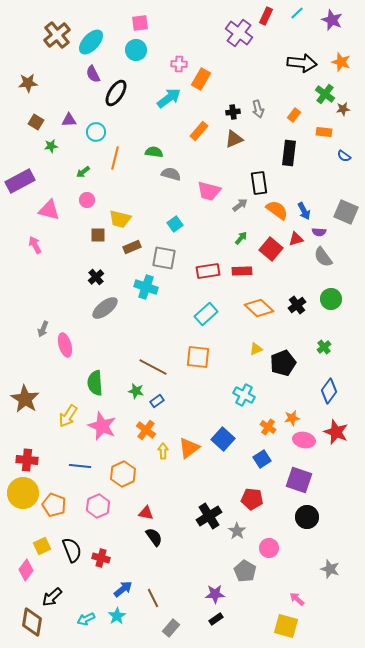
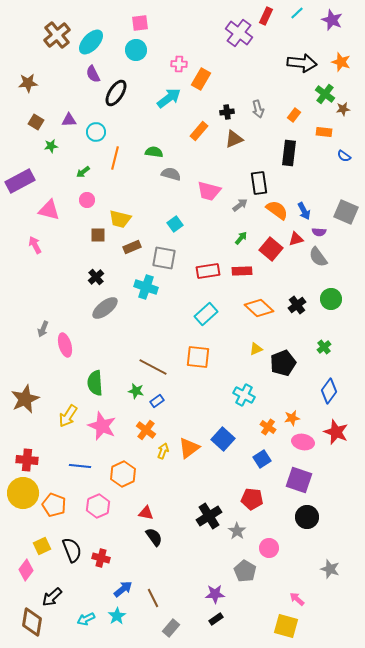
black cross at (233, 112): moved 6 px left
gray semicircle at (323, 257): moved 5 px left
brown star at (25, 399): rotated 16 degrees clockwise
pink ellipse at (304, 440): moved 1 px left, 2 px down
yellow arrow at (163, 451): rotated 21 degrees clockwise
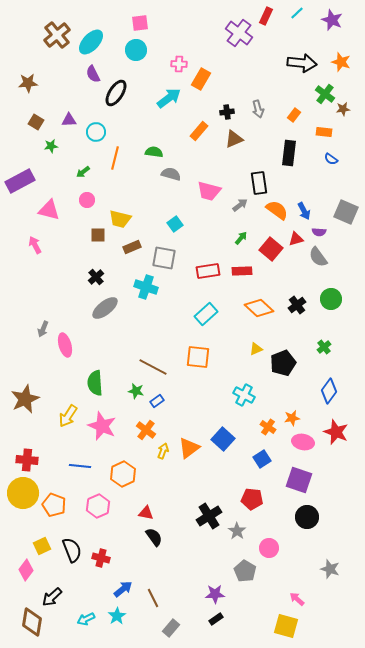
blue semicircle at (344, 156): moved 13 px left, 3 px down
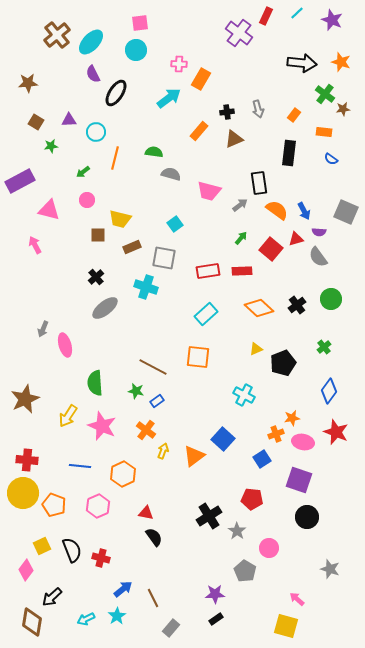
orange cross at (268, 427): moved 8 px right, 7 px down; rotated 35 degrees clockwise
orange triangle at (189, 448): moved 5 px right, 8 px down
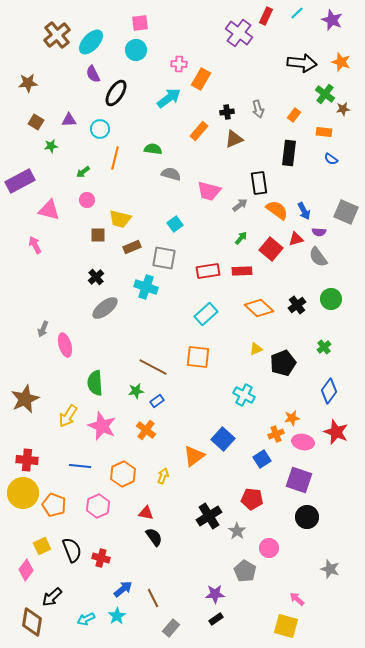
cyan circle at (96, 132): moved 4 px right, 3 px up
green semicircle at (154, 152): moved 1 px left, 3 px up
green star at (136, 391): rotated 21 degrees counterclockwise
yellow arrow at (163, 451): moved 25 px down
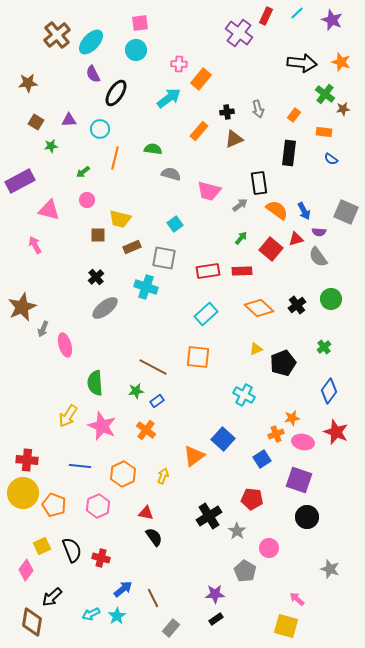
orange rectangle at (201, 79): rotated 10 degrees clockwise
brown star at (25, 399): moved 3 px left, 92 px up
cyan arrow at (86, 619): moved 5 px right, 5 px up
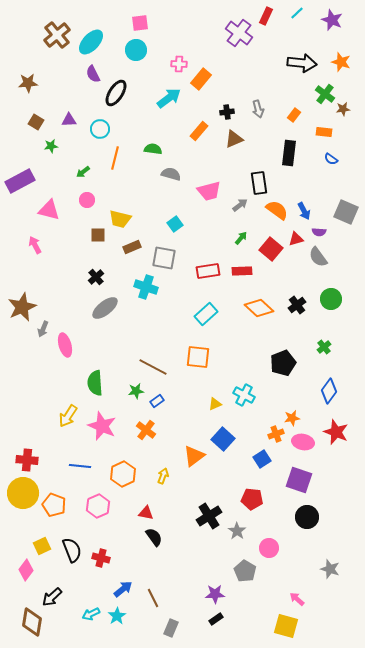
pink trapezoid at (209, 191): rotated 30 degrees counterclockwise
yellow triangle at (256, 349): moved 41 px left, 55 px down
gray rectangle at (171, 628): rotated 18 degrees counterclockwise
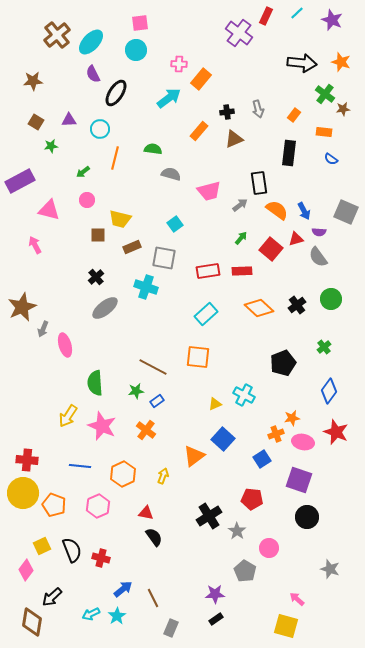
brown star at (28, 83): moved 5 px right, 2 px up
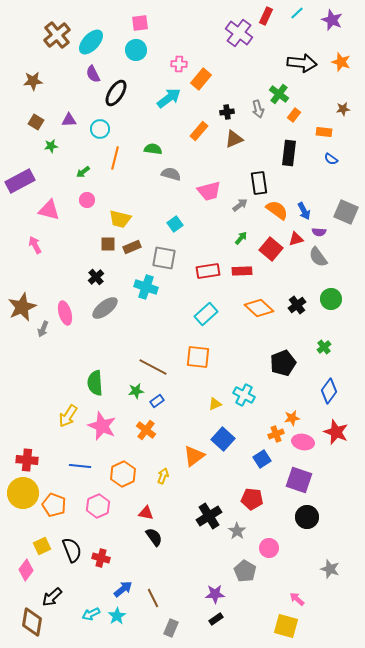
green cross at (325, 94): moved 46 px left
brown square at (98, 235): moved 10 px right, 9 px down
pink ellipse at (65, 345): moved 32 px up
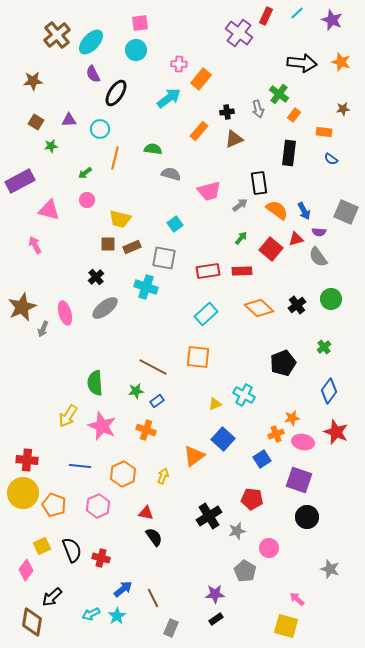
green arrow at (83, 172): moved 2 px right, 1 px down
orange cross at (146, 430): rotated 18 degrees counterclockwise
gray star at (237, 531): rotated 24 degrees clockwise
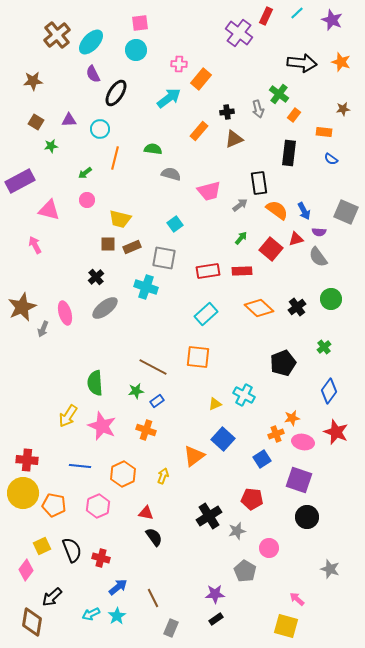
black cross at (297, 305): moved 2 px down
orange pentagon at (54, 505): rotated 10 degrees counterclockwise
blue arrow at (123, 589): moved 5 px left, 2 px up
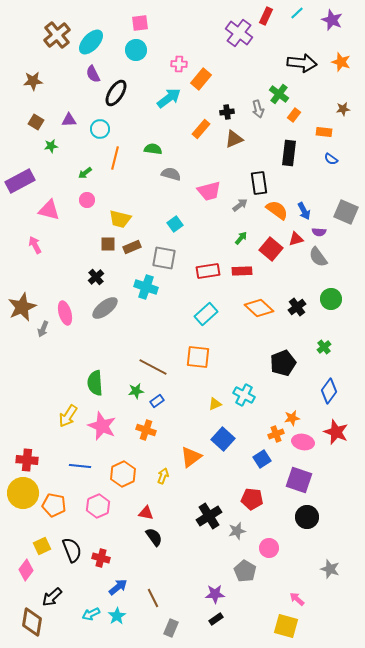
orange rectangle at (199, 131): moved 2 px right, 2 px up
orange triangle at (194, 456): moved 3 px left, 1 px down
